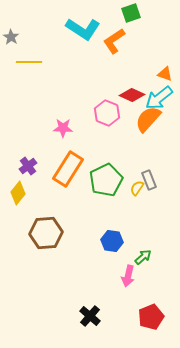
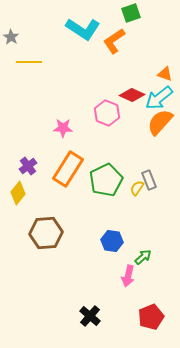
orange semicircle: moved 12 px right, 3 px down
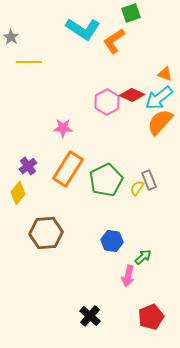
pink hexagon: moved 11 px up; rotated 10 degrees clockwise
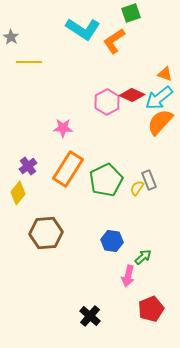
red pentagon: moved 8 px up
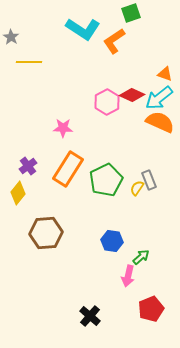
orange semicircle: rotated 72 degrees clockwise
green arrow: moved 2 px left
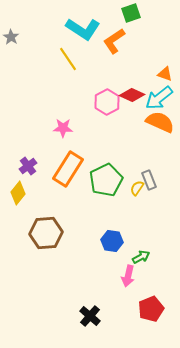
yellow line: moved 39 px right, 3 px up; rotated 55 degrees clockwise
green arrow: rotated 12 degrees clockwise
